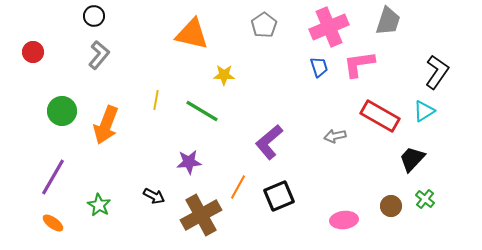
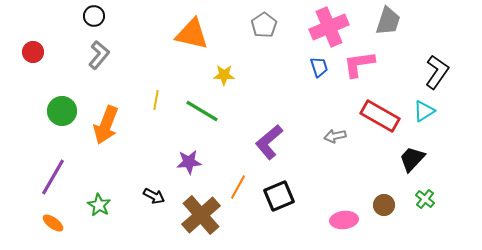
brown circle: moved 7 px left, 1 px up
brown cross: rotated 12 degrees counterclockwise
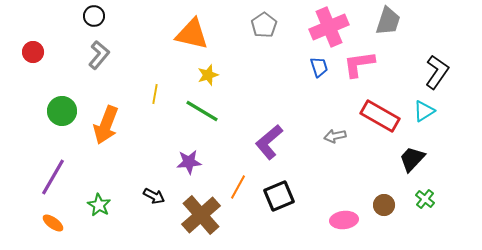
yellow star: moved 16 px left; rotated 20 degrees counterclockwise
yellow line: moved 1 px left, 6 px up
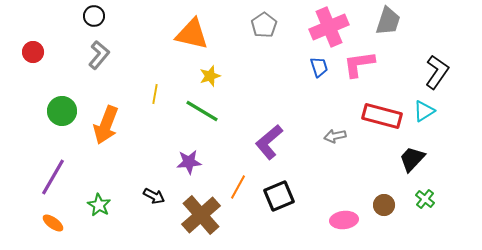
yellow star: moved 2 px right, 1 px down
red rectangle: moved 2 px right; rotated 15 degrees counterclockwise
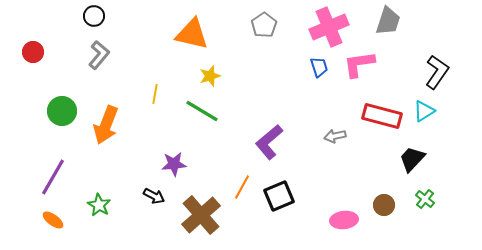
purple star: moved 15 px left, 2 px down
orange line: moved 4 px right
orange ellipse: moved 3 px up
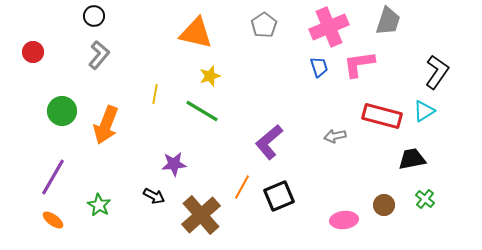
orange triangle: moved 4 px right, 1 px up
black trapezoid: rotated 36 degrees clockwise
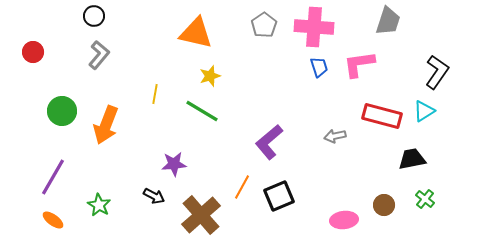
pink cross: moved 15 px left; rotated 27 degrees clockwise
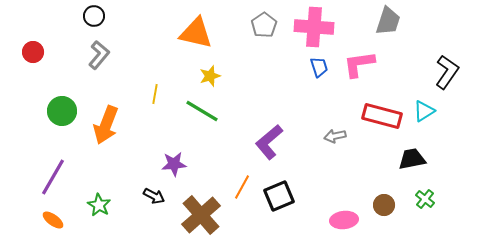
black L-shape: moved 10 px right
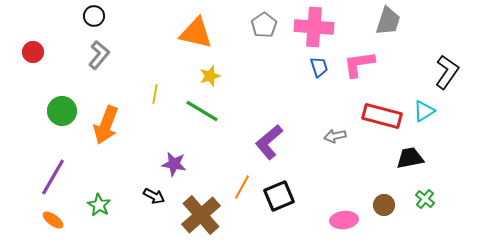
black trapezoid: moved 2 px left, 1 px up
purple star: rotated 15 degrees clockwise
